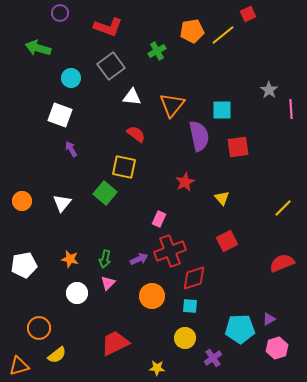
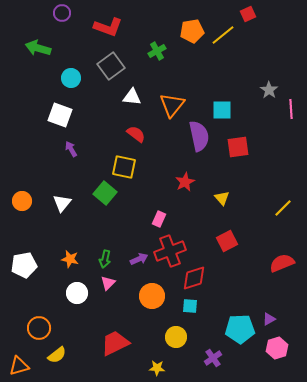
purple circle at (60, 13): moved 2 px right
yellow circle at (185, 338): moved 9 px left, 1 px up
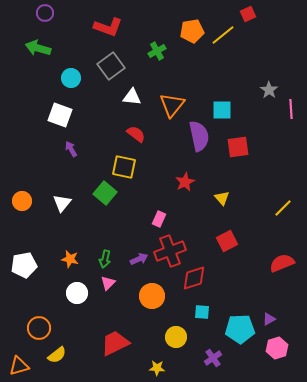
purple circle at (62, 13): moved 17 px left
cyan square at (190, 306): moved 12 px right, 6 px down
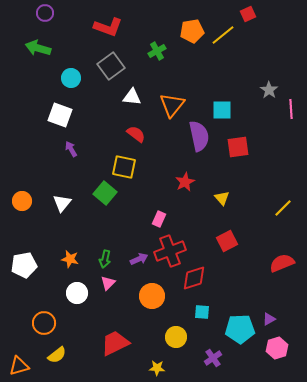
orange circle at (39, 328): moved 5 px right, 5 px up
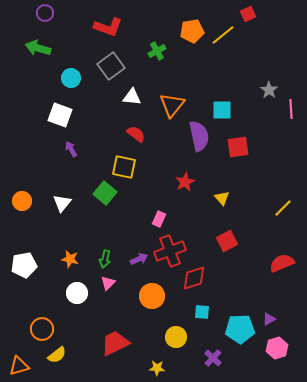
orange circle at (44, 323): moved 2 px left, 6 px down
purple cross at (213, 358): rotated 12 degrees counterclockwise
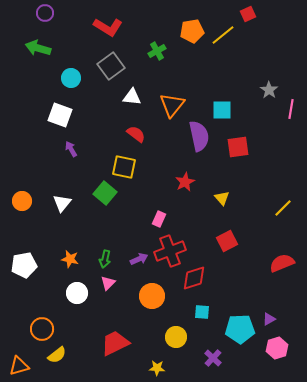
red L-shape at (108, 27): rotated 12 degrees clockwise
pink line at (291, 109): rotated 12 degrees clockwise
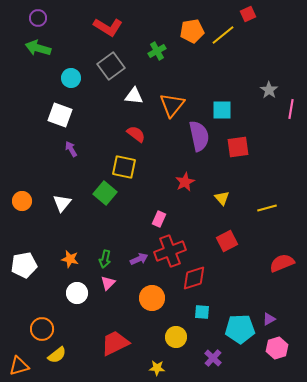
purple circle at (45, 13): moved 7 px left, 5 px down
white triangle at (132, 97): moved 2 px right, 1 px up
yellow line at (283, 208): moved 16 px left; rotated 30 degrees clockwise
orange circle at (152, 296): moved 2 px down
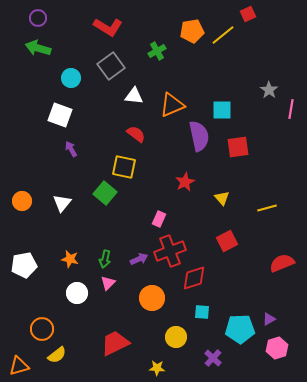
orange triangle at (172, 105): rotated 28 degrees clockwise
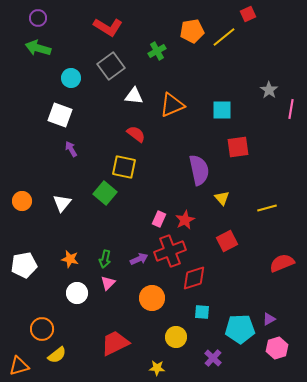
yellow line at (223, 35): moved 1 px right, 2 px down
purple semicircle at (199, 136): moved 34 px down
red star at (185, 182): moved 38 px down
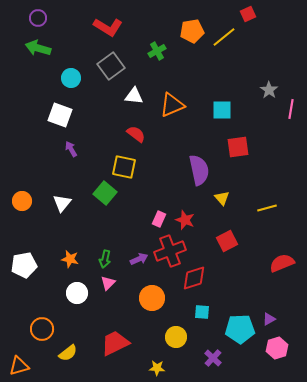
red star at (185, 220): rotated 24 degrees counterclockwise
yellow semicircle at (57, 355): moved 11 px right, 2 px up
